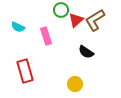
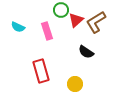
brown L-shape: moved 1 px right, 2 px down
pink rectangle: moved 1 px right, 5 px up
red rectangle: moved 16 px right
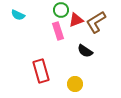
red triangle: rotated 21 degrees clockwise
cyan semicircle: moved 12 px up
pink rectangle: moved 11 px right
black semicircle: moved 1 px left, 1 px up
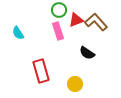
green circle: moved 2 px left
cyan semicircle: moved 18 px down; rotated 32 degrees clockwise
brown L-shape: rotated 80 degrees clockwise
black semicircle: moved 2 px right, 2 px down
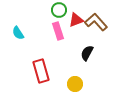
black semicircle: rotated 84 degrees clockwise
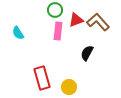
green circle: moved 4 px left
brown L-shape: moved 2 px right
pink rectangle: rotated 24 degrees clockwise
red rectangle: moved 1 px right, 7 px down
yellow circle: moved 6 px left, 3 px down
